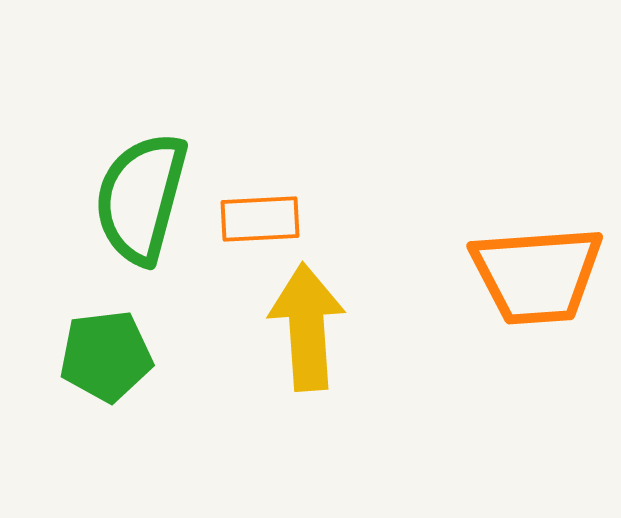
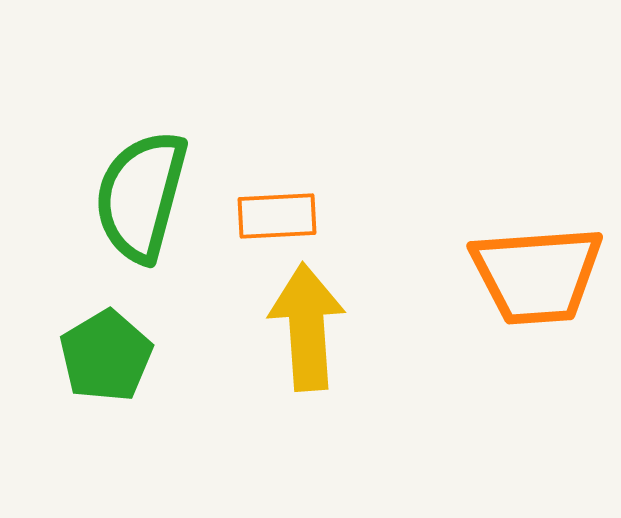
green semicircle: moved 2 px up
orange rectangle: moved 17 px right, 3 px up
green pentagon: rotated 24 degrees counterclockwise
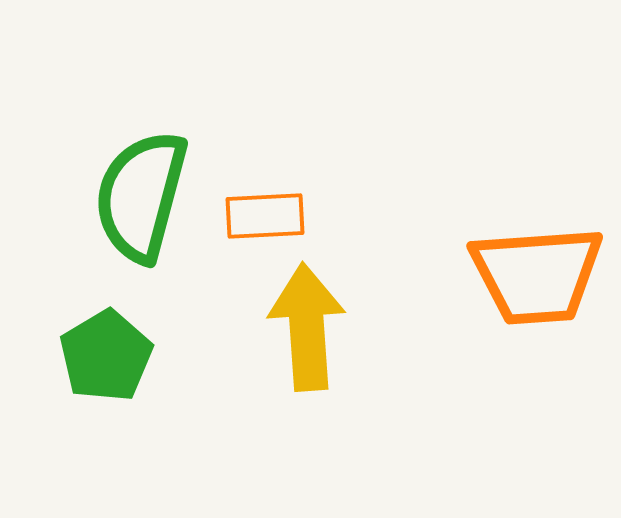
orange rectangle: moved 12 px left
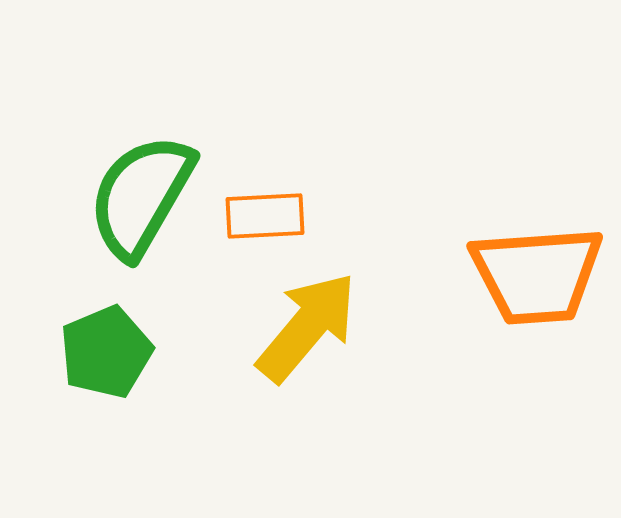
green semicircle: rotated 15 degrees clockwise
yellow arrow: rotated 44 degrees clockwise
green pentagon: moved 4 px up; rotated 8 degrees clockwise
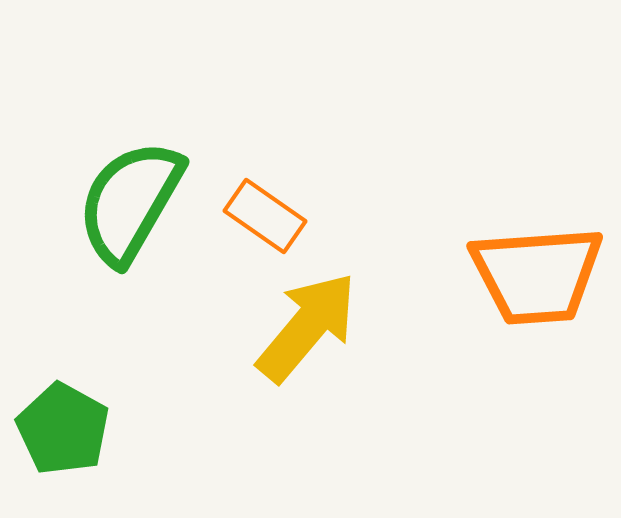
green semicircle: moved 11 px left, 6 px down
orange rectangle: rotated 38 degrees clockwise
green pentagon: moved 43 px left, 77 px down; rotated 20 degrees counterclockwise
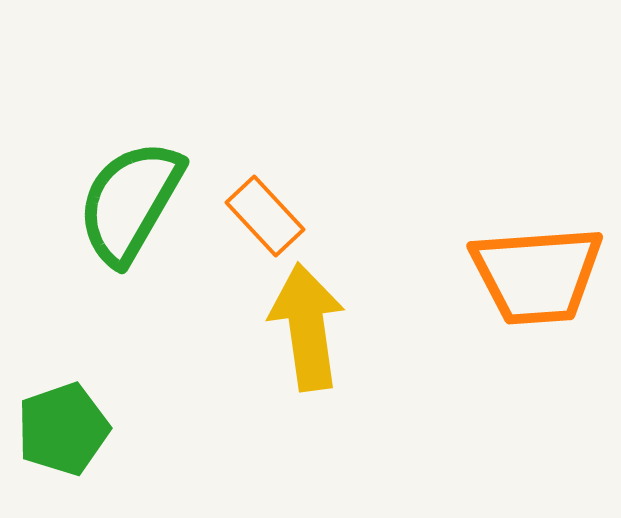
orange rectangle: rotated 12 degrees clockwise
yellow arrow: rotated 48 degrees counterclockwise
green pentagon: rotated 24 degrees clockwise
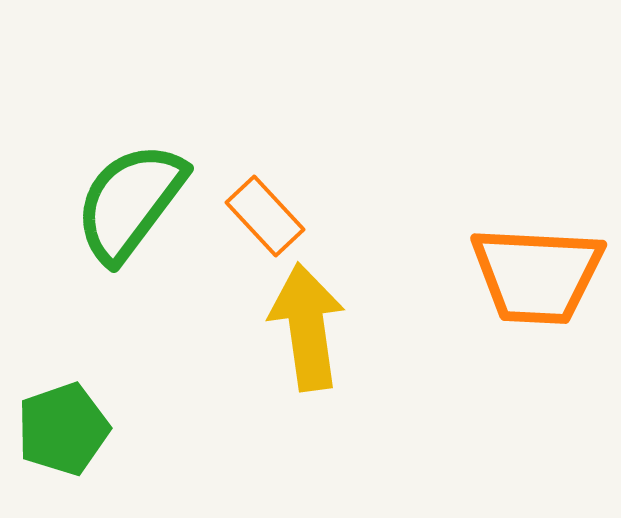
green semicircle: rotated 7 degrees clockwise
orange trapezoid: rotated 7 degrees clockwise
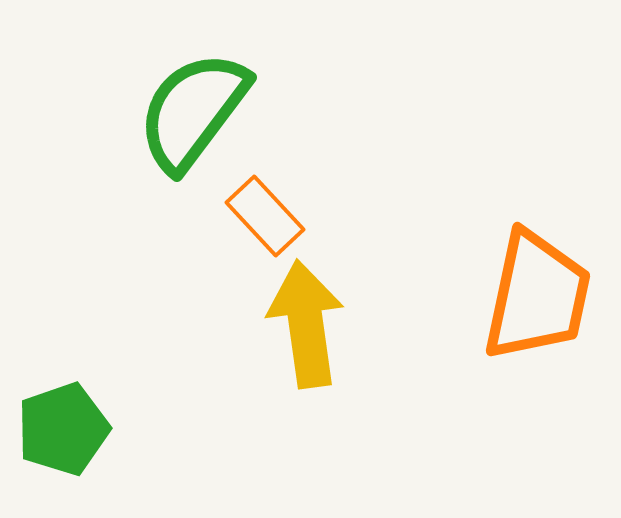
green semicircle: moved 63 px right, 91 px up
orange trapezoid: moved 21 px down; rotated 81 degrees counterclockwise
yellow arrow: moved 1 px left, 3 px up
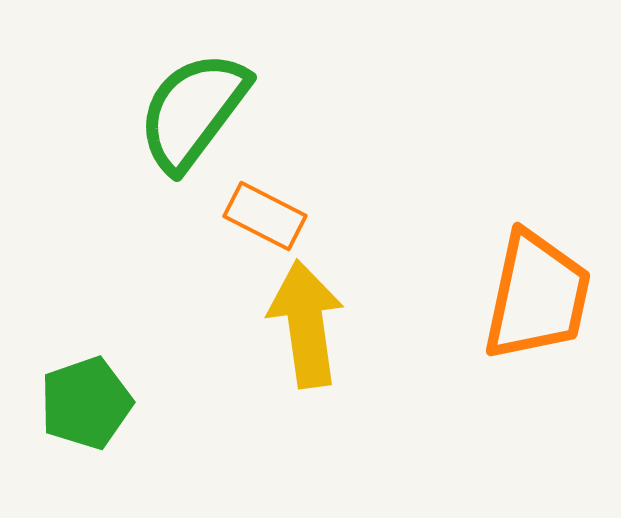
orange rectangle: rotated 20 degrees counterclockwise
green pentagon: moved 23 px right, 26 px up
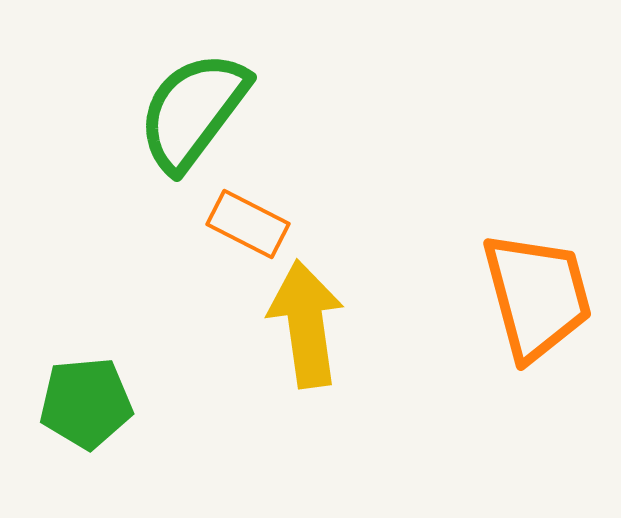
orange rectangle: moved 17 px left, 8 px down
orange trapezoid: rotated 27 degrees counterclockwise
green pentagon: rotated 14 degrees clockwise
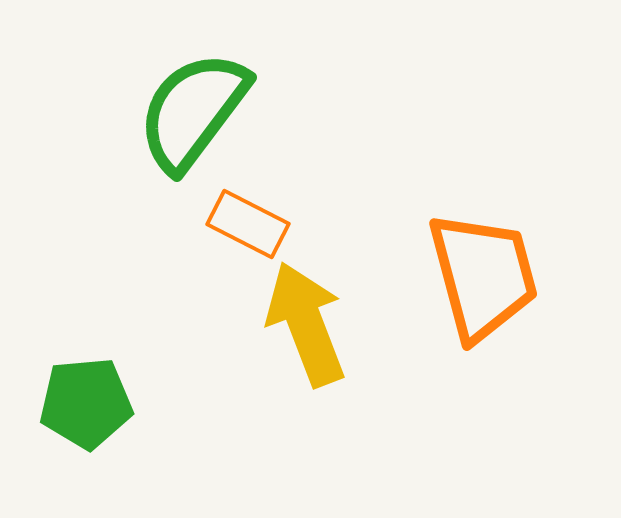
orange trapezoid: moved 54 px left, 20 px up
yellow arrow: rotated 13 degrees counterclockwise
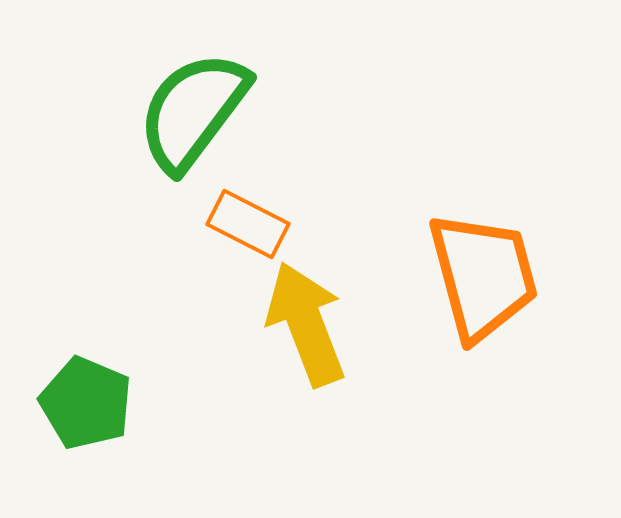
green pentagon: rotated 28 degrees clockwise
